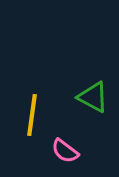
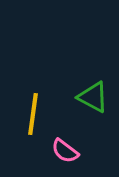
yellow line: moved 1 px right, 1 px up
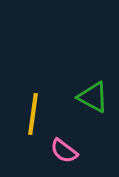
pink semicircle: moved 1 px left
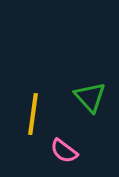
green triangle: moved 3 px left; rotated 20 degrees clockwise
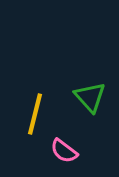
yellow line: moved 2 px right; rotated 6 degrees clockwise
